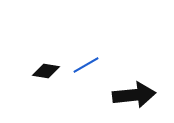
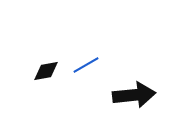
black diamond: rotated 20 degrees counterclockwise
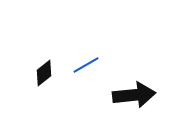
black diamond: moved 2 px left, 2 px down; rotated 28 degrees counterclockwise
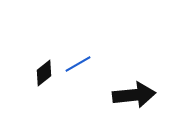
blue line: moved 8 px left, 1 px up
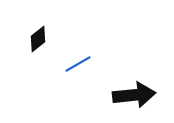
black diamond: moved 6 px left, 34 px up
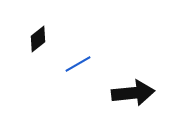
black arrow: moved 1 px left, 2 px up
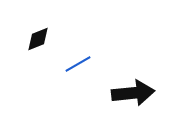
black diamond: rotated 16 degrees clockwise
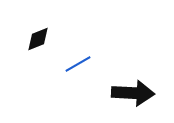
black arrow: rotated 9 degrees clockwise
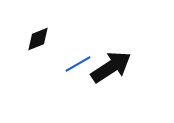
black arrow: moved 22 px left, 26 px up; rotated 36 degrees counterclockwise
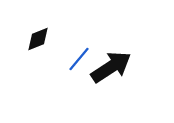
blue line: moved 1 px right, 5 px up; rotated 20 degrees counterclockwise
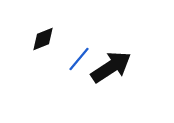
black diamond: moved 5 px right
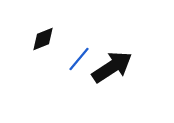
black arrow: moved 1 px right
